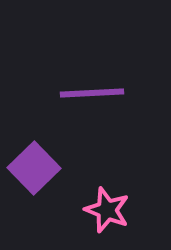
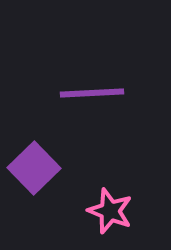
pink star: moved 3 px right, 1 px down
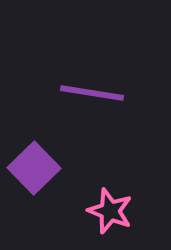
purple line: rotated 12 degrees clockwise
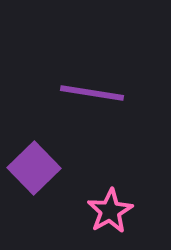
pink star: rotated 21 degrees clockwise
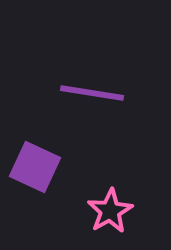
purple square: moved 1 px right, 1 px up; rotated 21 degrees counterclockwise
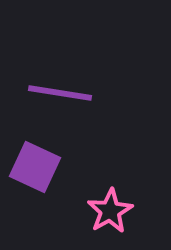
purple line: moved 32 px left
